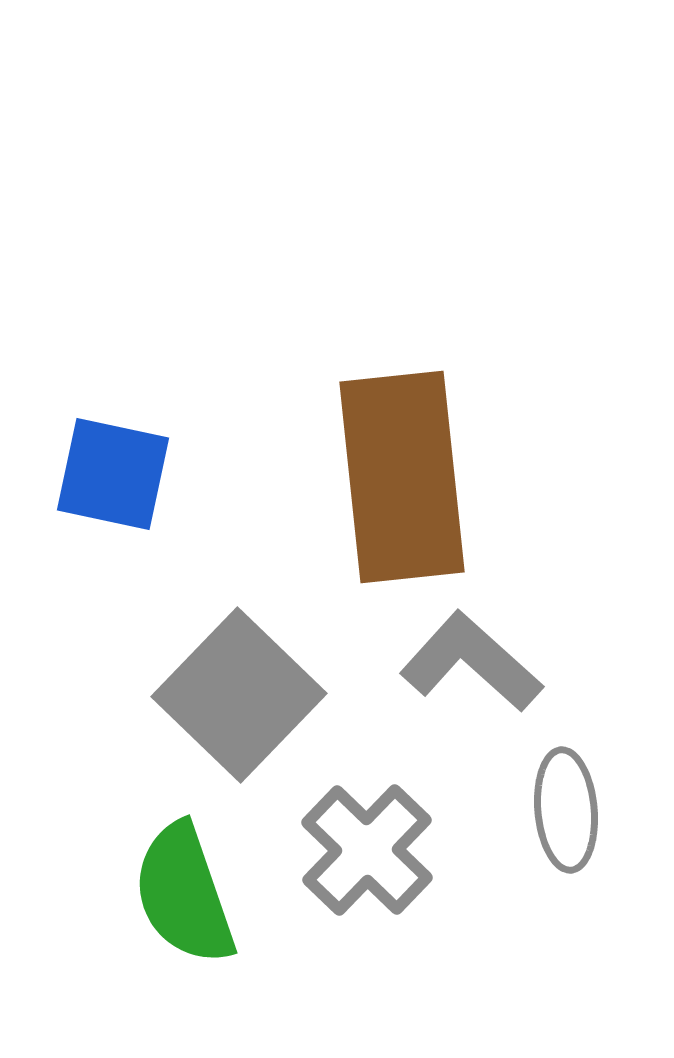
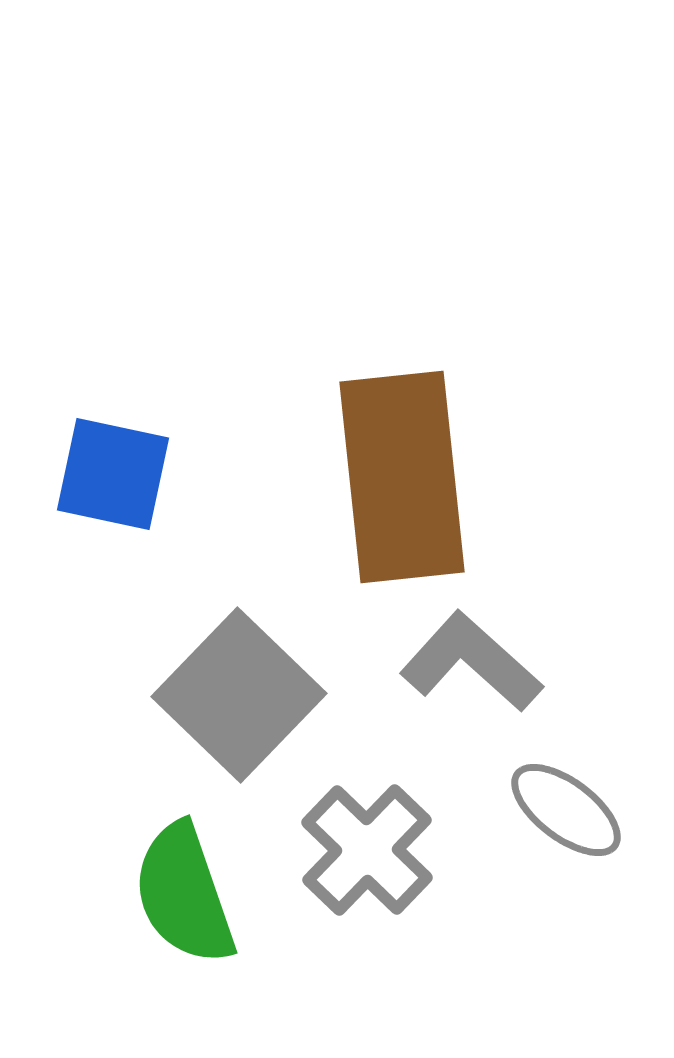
gray ellipse: rotated 48 degrees counterclockwise
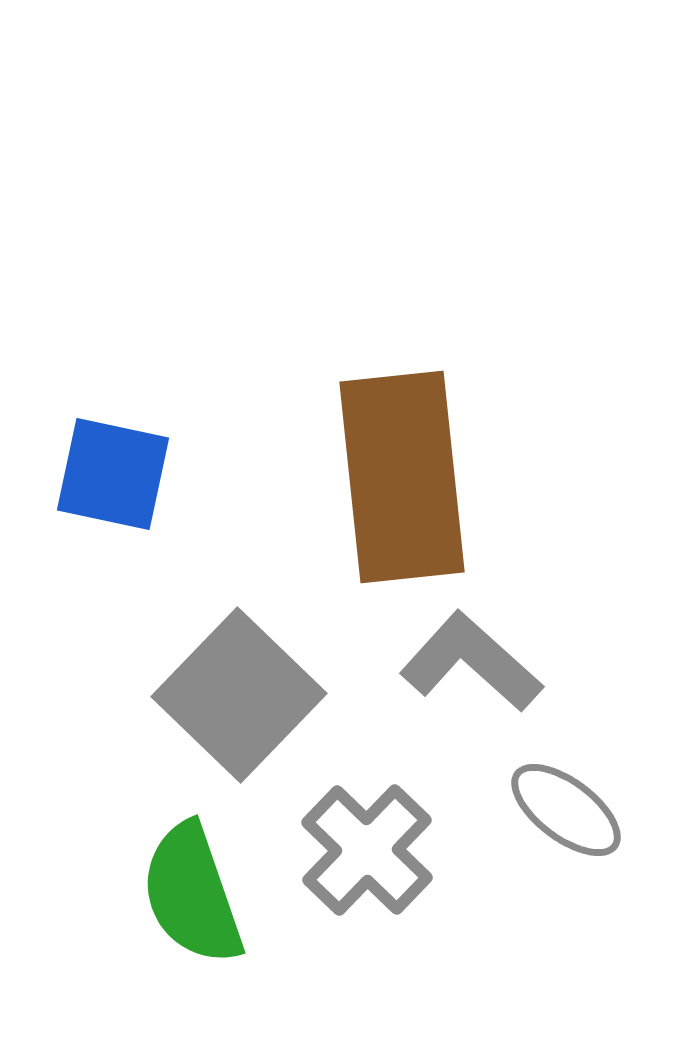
green semicircle: moved 8 px right
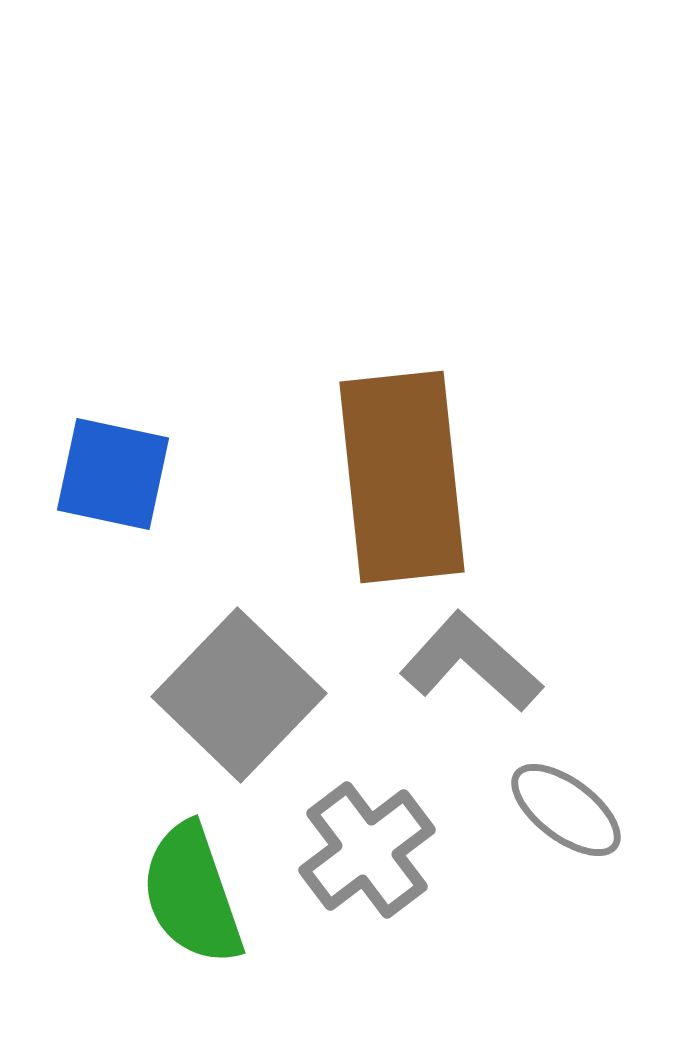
gray cross: rotated 9 degrees clockwise
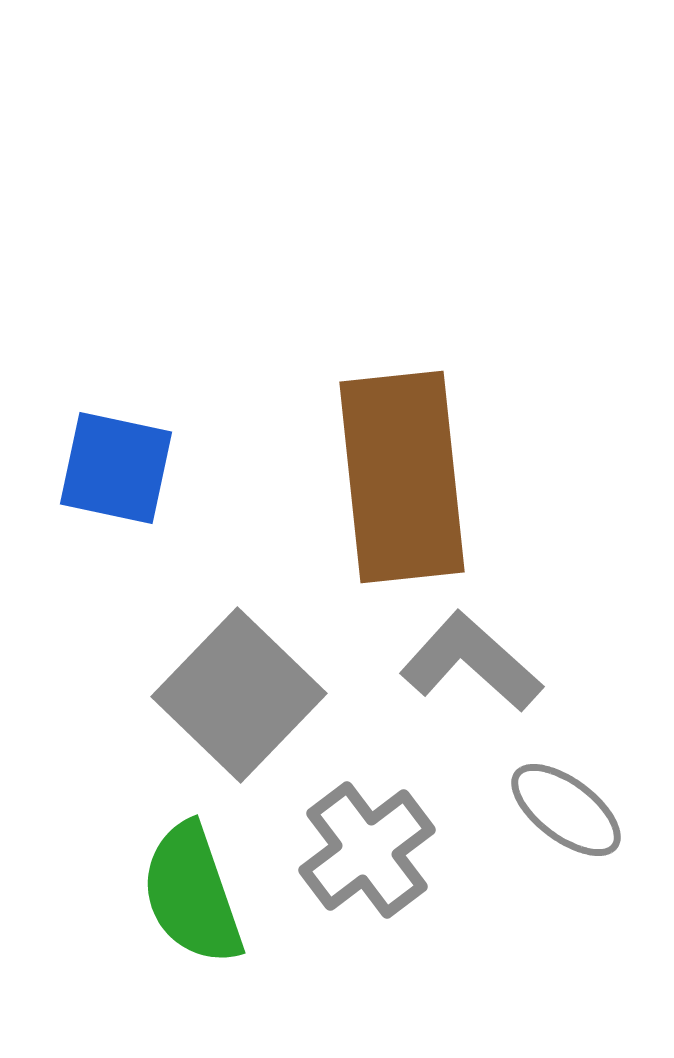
blue square: moved 3 px right, 6 px up
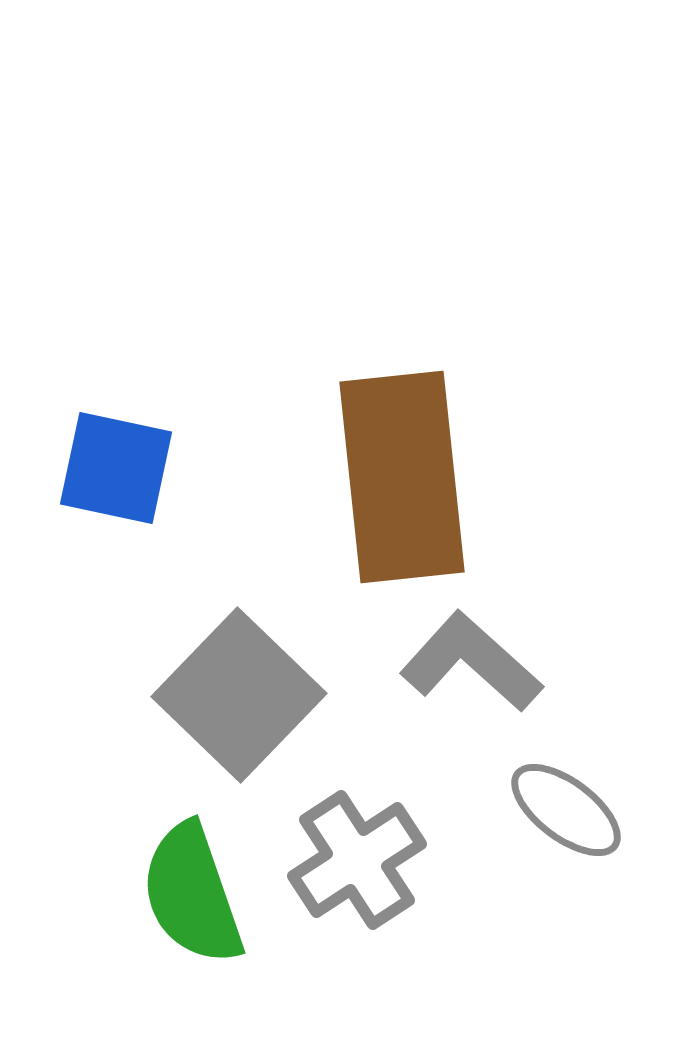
gray cross: moved 10 px left, 10 px down; rotated 4 degrees clockwise
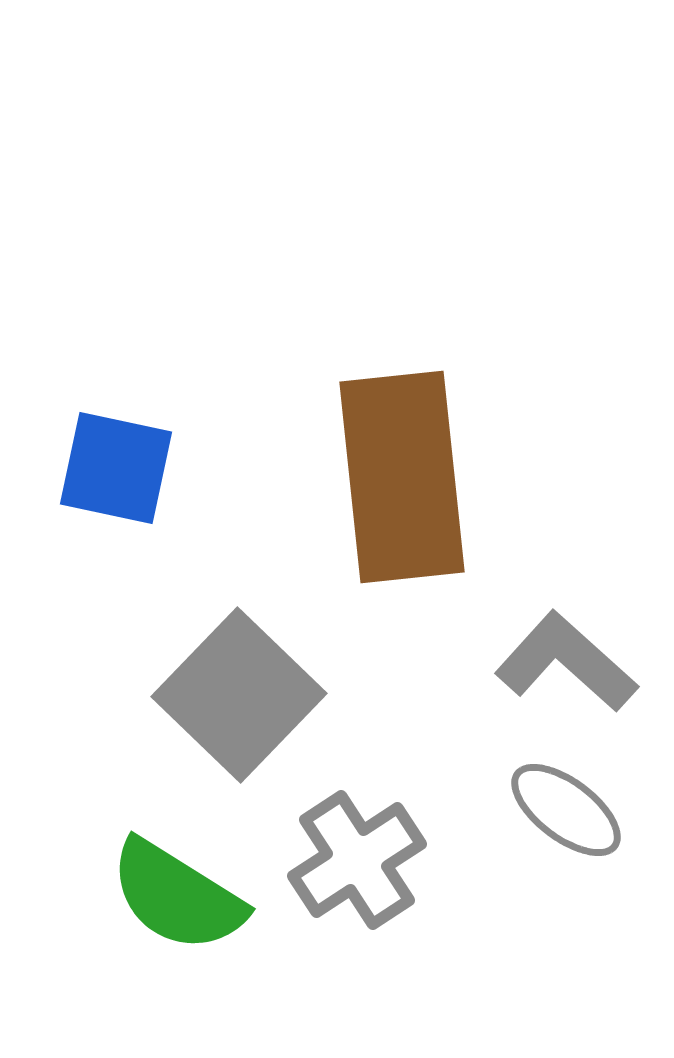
gray L-shape: moved 95 px right
green semicircle: moved 15 px left, 2 px down; rotated 39 degrees counterclockwise
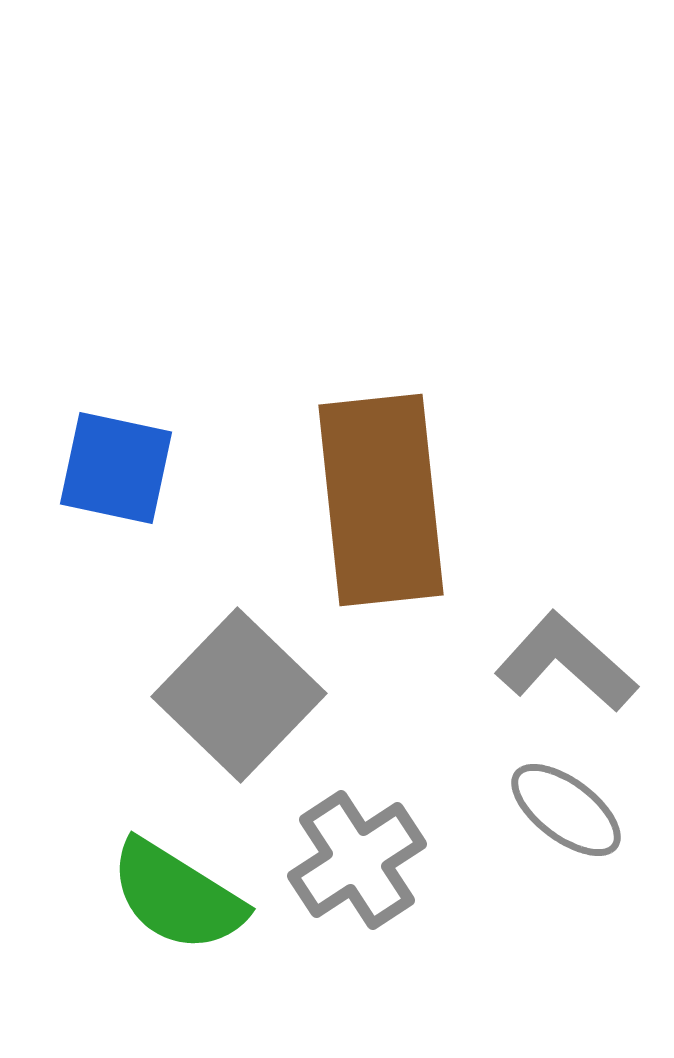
brown rectangle: moved 21 px left, 23 px down
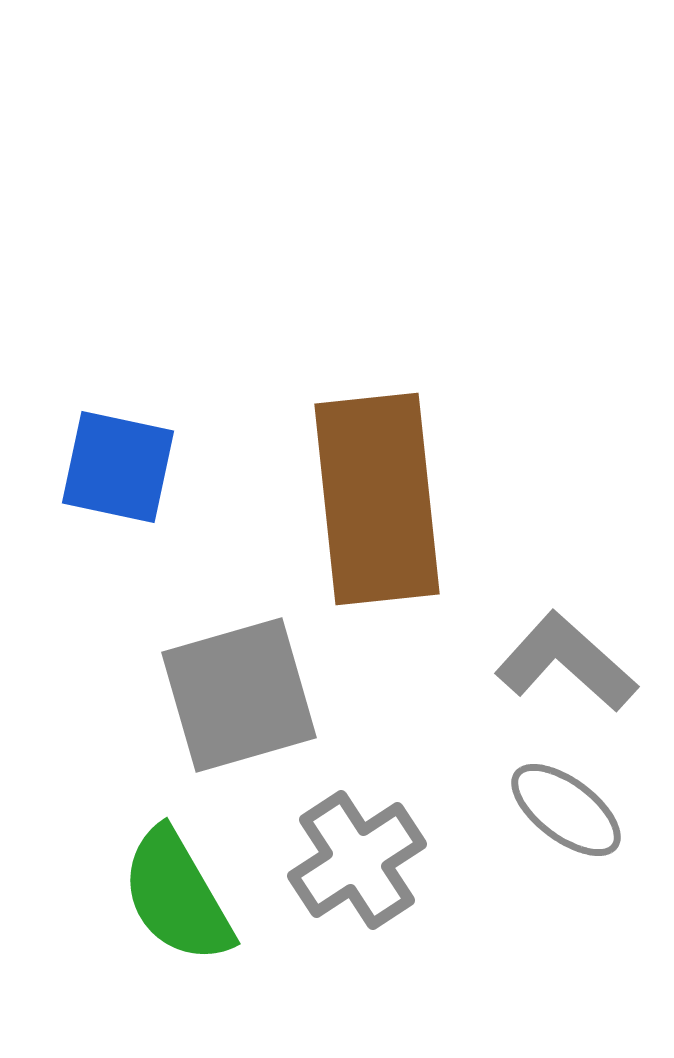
blue square: moved 2 px right, 1 px up
brown rectangle: moved 4 px left, 1 px up
gray square: rotated 30 degrees clockwise
green semicircle: rotated 28 degrees clockwise
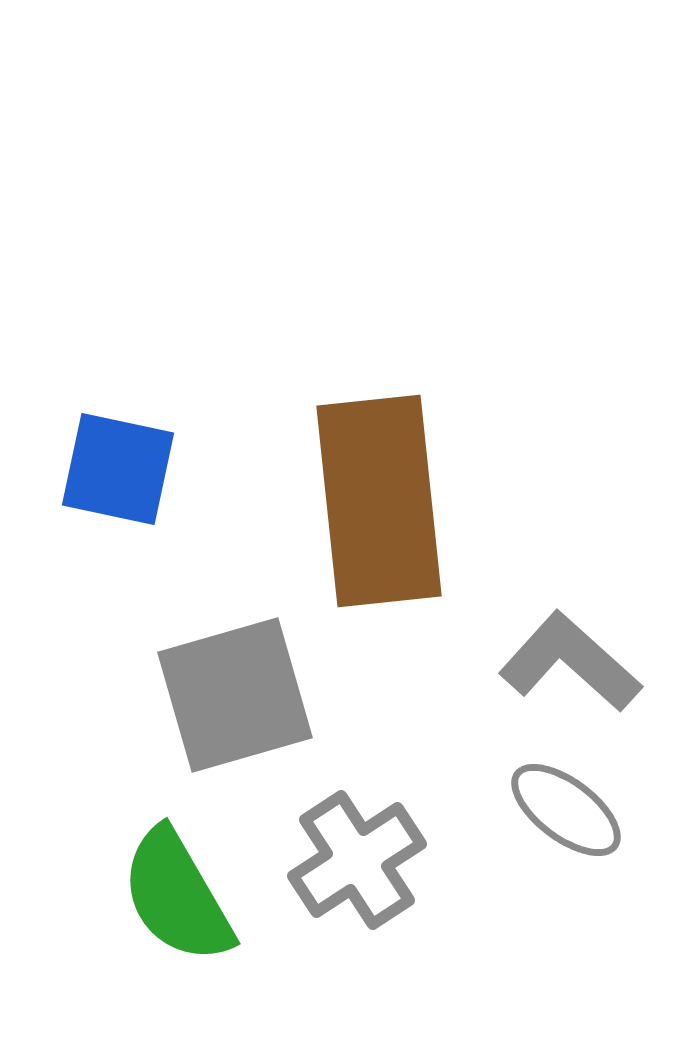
blue square: moved 2 px down
brown rectangle: moved 2 px right, 2 px down
gray L-shape: moved 4 px right
gray square: moved 4 px left
